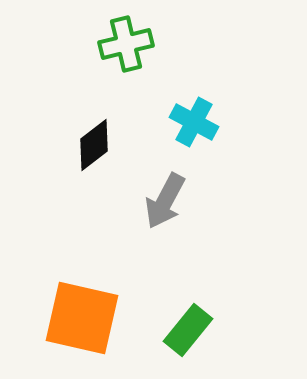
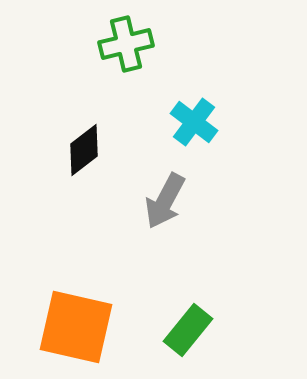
cyan cross: rotated 9 degrees clockwise
black diamond: moved 10 px left, 5 px down
orange square: moved 6 px left, 9 px down
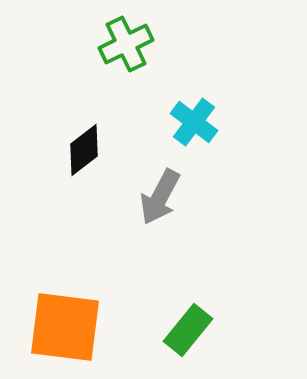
green cross: rotated 12 degrees counterclockwise
gray arrow: moved 5 px left, 4 px up
orange square: moved 11 px left; rotated 6 degrees counterclockwise
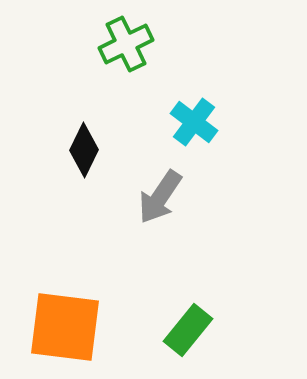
black diamond: rotated 26 degrees counterclockwise
gray arrow: rotated 6 degrees clockwise
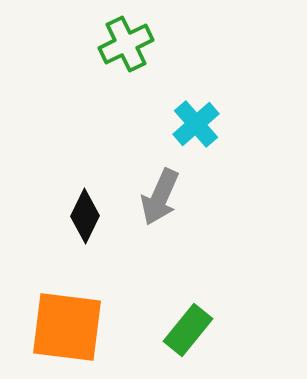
cyan cross: moved 2 px right, 2 px down; rotated 12 degrees clockwise
black diamond: moved 1 px right, 66 px down
gray arrow: rotated 10 degrees counterclockwise
orange square: moved 2 px right
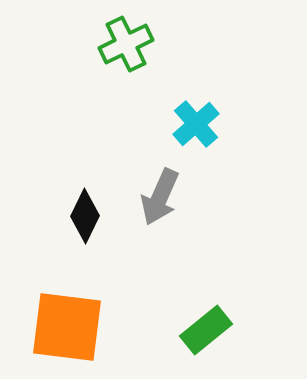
green rectangle: moved 18 px right; rotated 12 degrees clockwise
